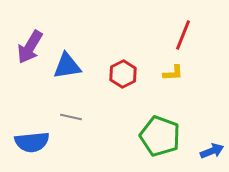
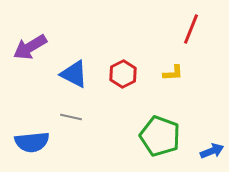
red line: moved 8 px right, 6 px up
purple arrow: rotated 28 degrees clockwise
blue triangle: moved 7 px right, 8 px down; rotated 36 degrees clockwise
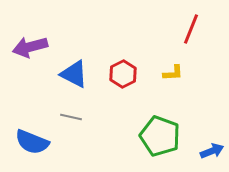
purple arrow: rotated 16 degrees clockwise
blue semicircle: rotated 28 degrees clockwise
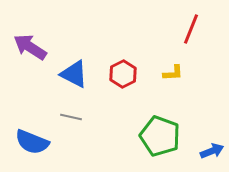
purple arrow: rotated 48 degrees clockwise
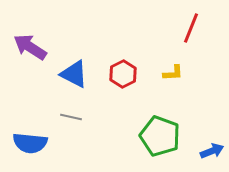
red line: moved 1 px up
blue semicircle: moved 2 px left, 1 px down; rotated 16 degrees counterclockwise
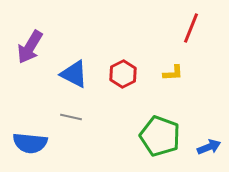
purple arrow: rotated 92 degrees counterclockwise
blue arrow: moved 3 px left, 4 px up
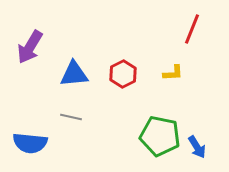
red line: moved 1 px right, 1 px down
blue triangle: rotated 32 degrees counterclockwise
green pentagon: rotated 9 degrees counterclockwise
blue arrow: moved 12 px left; rotated 80 degrees clockwise
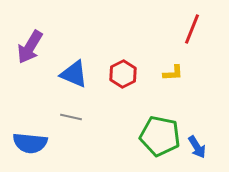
blue triangle: rotated 28 degrees clockwise
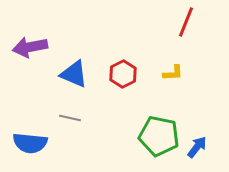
red line: moved 6 px left, 7 px up
purple arrow: rotated 48 degrees clockwise
gray line: moved 1 px left, 1 px down
green pentagon: moved 1 px left
blue arrow: rotated 110 degrees counterclockwise
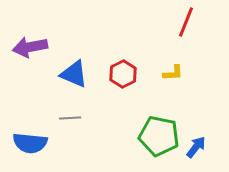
gray line: rotated 15 degrees counterclockwise
blue arrow: moved 1 px left
